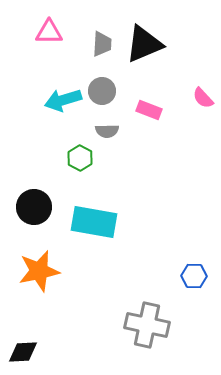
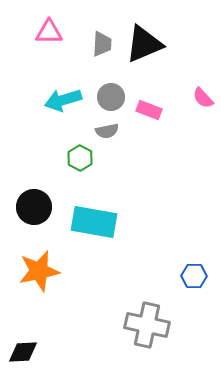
gray circle: moved 9 px right, 6 px down
gray semicircle: rotated 10 degrees counterclockwise
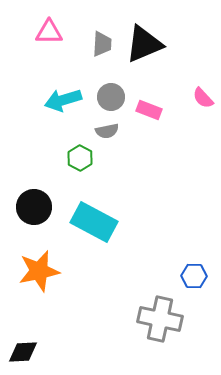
cyan rectangle: rotated 18 degrees clockwise
gray cross: moved 13 px right, 6 px up
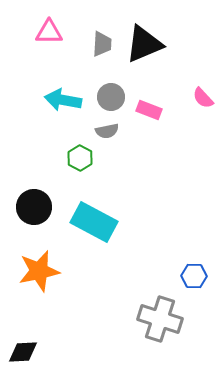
cyan arrow: rotated 27 degrees clockwise
gray cross: rotated 6 degrees clockwise
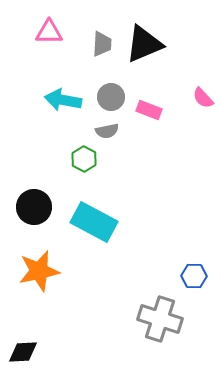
green hexagon: moved 4 px right, 1 px down
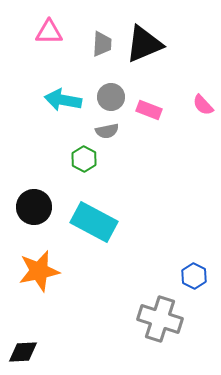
pink semicircle: moved 7 px down
blue hexagon: rotated 25 degrees clockwise
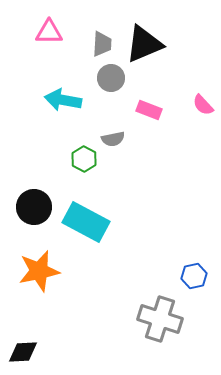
gray circle: moved 19 px up
gray semicircle: moved 6 px right, 8 px down
cyan rectangle: moved 8 px left
blue hexagon: rotated 20 degrees clockwise
